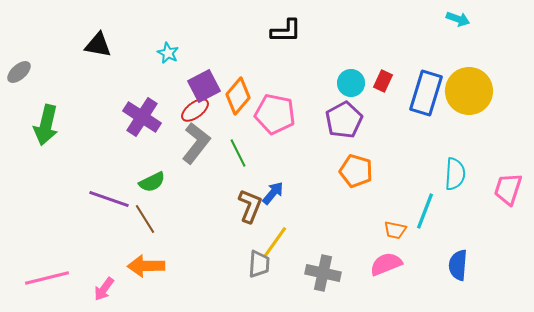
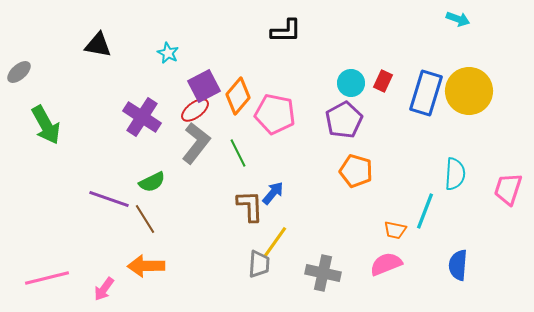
green arrow: rotated 42 degrees counterclockwise
brown L-shape: rotated 24 degrees counterclockwise
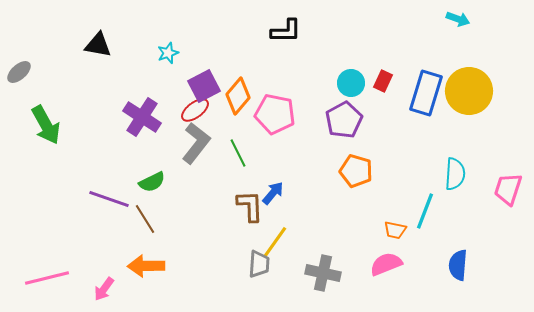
cyan star: rotated 25 degrees clockwise
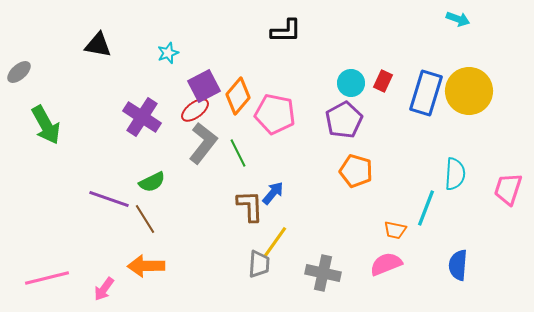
gray L-shape: moved 7 px right
cyan line: moved 1 px right, 3 px up
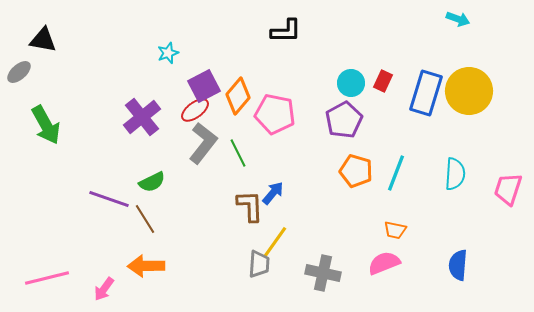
black triangle: moved 55 px left, 5 px up
purple cross: rotated 18 degrees clockwise
cyan line: moved 30 px left, 35 px up
pink semicircle: moved 2 px left, 1 px up
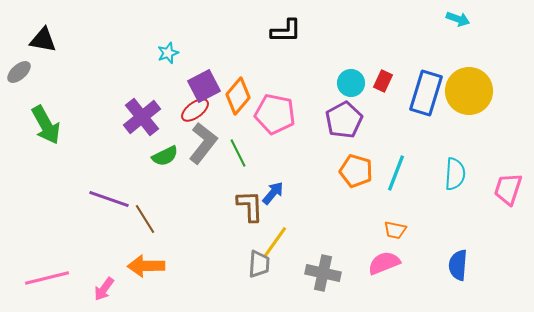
green semicircle: moved 13 px right, 26 px up
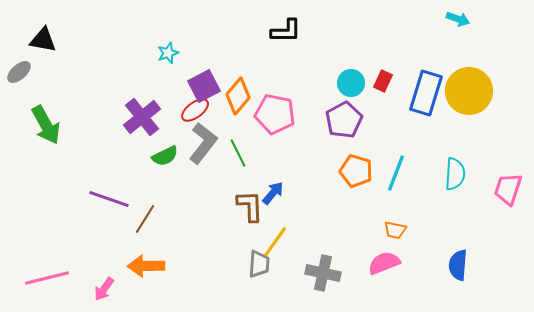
brown line: rotated 64 degrees clockwise
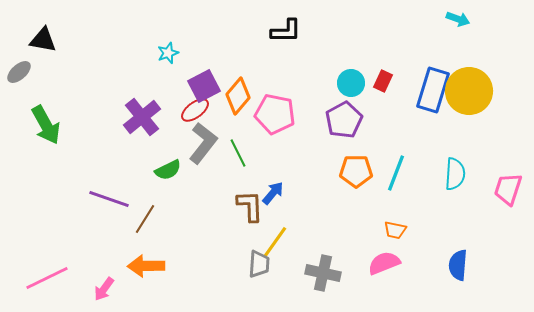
blue rectangle: moved 7 px right, 3 px up
green semicircle: moved 3 px right, 14 px down
orange pentagon: rotated 16 degrees counterclockwise
pink line: rotated 12 degrees counterclockwise
